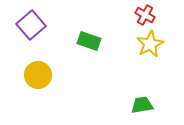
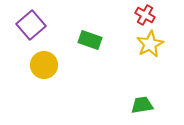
green rectangle: moved 1 px right, 1 px up
yellow circle: moved 6 px right, 10 px up
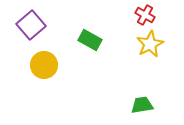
green rectangle: rotated 10 degrees clockwise
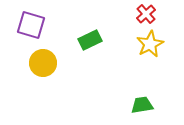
red cross: moved 1 px right, 1 px up; rotated 18 degrees clockwise
purple square: rotated 32 degrees counterclockwise
green rectangle: rotated 55 degrees counterclockwise
yellow circle: moved 1 px left, 2 px up
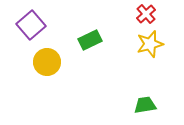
purple square: rotated 32 degrees clockwise
yellow star: rotated 12 degrees clockwise
yellow circle: moved 4 px right, 1 px up
green trapezoid: moved 3 px right
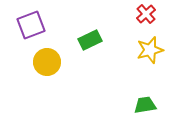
purple square: rotated 20 degrees clockwise
yellow star: moved 6 px down
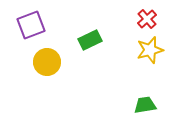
red cross: moved 1 px right, 5 px down
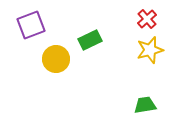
yellow circle: moved 9 px right, 3 px up
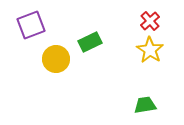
red cross: moved 3 px right, 2 px down
green rectangle: moved 2 px down
yellow star: rotated 24 degrees counterclockwise
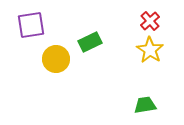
purple square: rotated 12 degrees clockwise
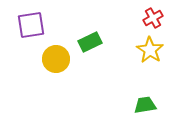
red cross: moved 3 px right, 3 px up; rotated 12 degrees clockwise
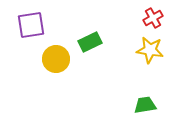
yellow star: rotated 24 degrees counterclockwise
